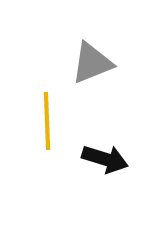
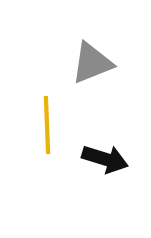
yellow line: moved 4 px down
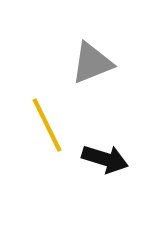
yellow line: rotated 24 degrees counterclockwise
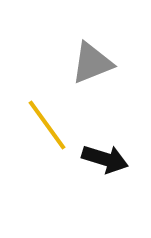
yellow line: rotated 10 degrees counterclockwise
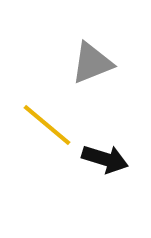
yellow line: rotated 14 degrees counterclockwise
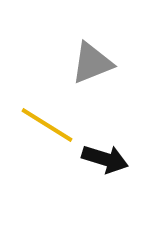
yellow line: rotated 8 degrees counterclockwise
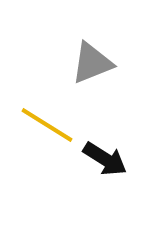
black arrow: rotated 15 degrees clockwise
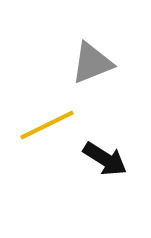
yellow line: rotated 58 degrees counterclockwise
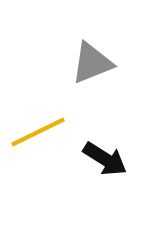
yellow line: moved 9 px left, 7 px down
